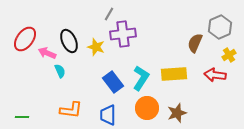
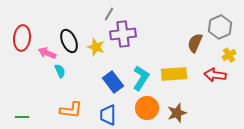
red ellipse: moved 3 px left, 1 px up; rotated 30 degrees counterclockwise
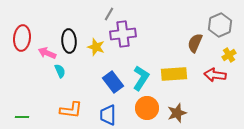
gray hexagon: moved 2 px up
black ellipse: rotated 20 degrees clockwise
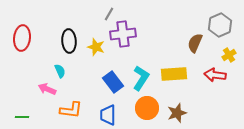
pink arrow: moved 36 px down
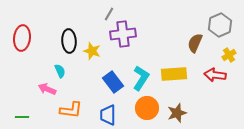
yellow star: moved 4 px left, 4 px down
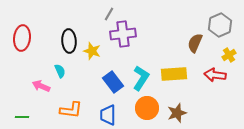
pink arrow: moved 6 px left, 3 px up
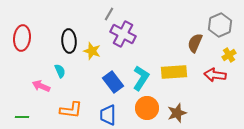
purple cross: rotated 35 degrees clockwise
yellow rectangle: moved 2 px up
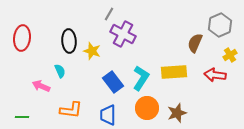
yellow cross: moved 1 px right
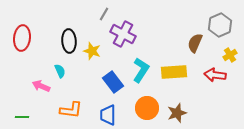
gray line: moved 5 px left
cyan L-shape: moved 8 px up
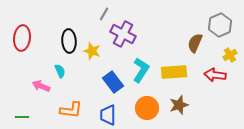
brown star: moved 2 px right, 8 px up
